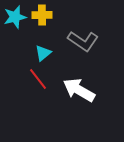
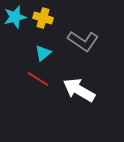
yellow cross: moved 1 px right, 3 px down; rotated 18 degrees clockwise
red line: rotated 20 degrees counterclockwise
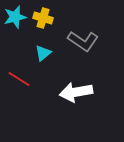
red line: moved 19 px left
white arrow: moved 3 px left, 2 px down; rotated 40 degrees counterclockwise
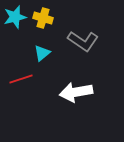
cyan triangle: moved 1 px left
red line: moved 2 px right; rotated 50 degrees counterclockwise
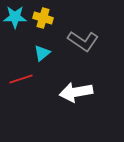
cyan star: rotated 15 degrees clockwise
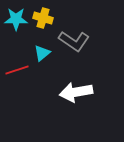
cyan star: moved 1 px right, 2 px down
gray L-shape: moved 9 px left
red line: moved 4 px left, 9 px up
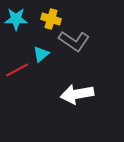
yellow cross: moved 8 px right, 1 px down
cyan triangle: moved 1 px left, 1 px down
red line: rotated 10 degrees counterclockwise
white arrow: moved 1 px right, 2 px down
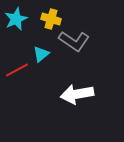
cyan star: rotated 25 degrees counterclockwise
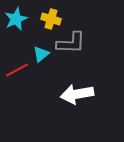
gray L-shape: moved 3 px left, 2 px down; rotated 32 degrees counterclockwise
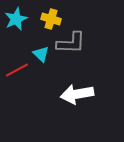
cyan triangle: rotated 36 degrees counterclockwise
